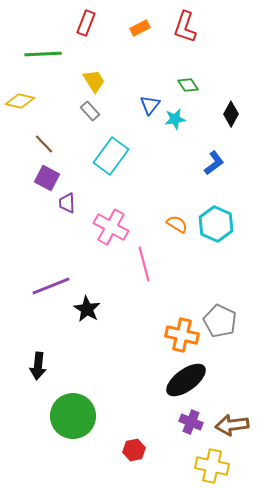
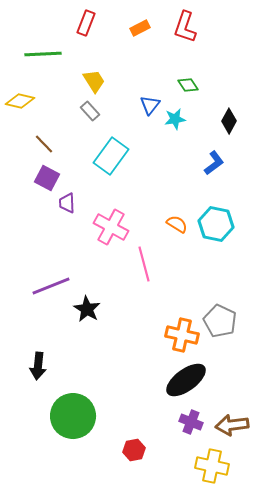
black diamond: moved 2 px left, 7 px down
cyan hexagon: rotated 12 degrees counterclockwise
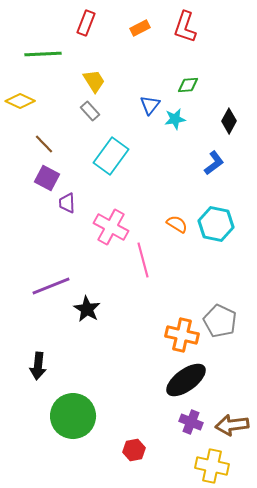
green diamond: rotated 60 degrees counterclockwise
yellow diamond: rotated 12 degrees clockwise
pink line: moved 1 px left, 4 px up
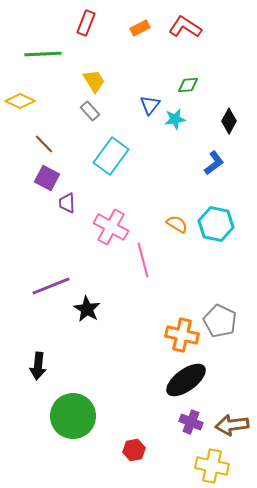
red L-shape: rotated 104 degrees clockwise
